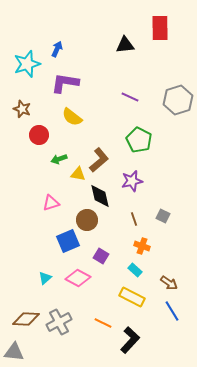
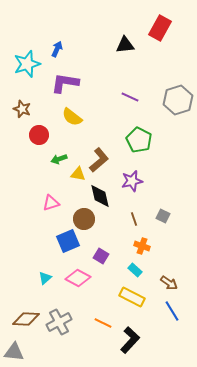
red rectangle: rotated 30 degrees clockwise
brown circle: moved 3 px left, 1 px up
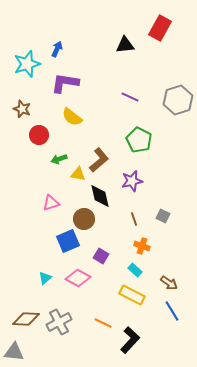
yellow rectangle: moved 2 px up
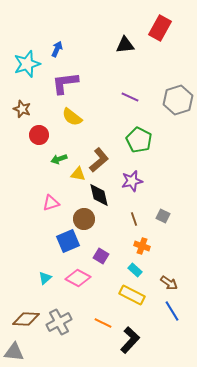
purple L-shape: rotated 16 degrees counterclockwise
black diamond: moved 1 px left, 1 px up
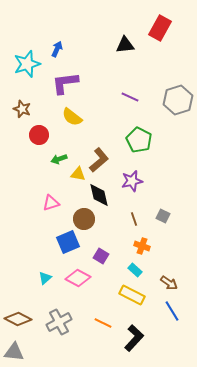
blue square: moved 1 px down
brown diamond: moved 8 px left; rotated 24 degrees clockwise
black L-shape: moved 4 px right, 2 px up
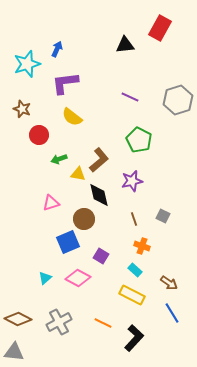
blue line: moved 2 px down
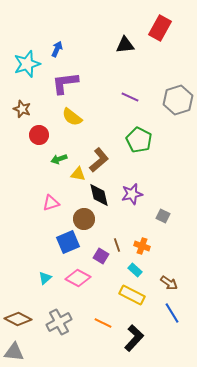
purple star: moved 13 px down
brown line: moved 17 px left, 26 px down
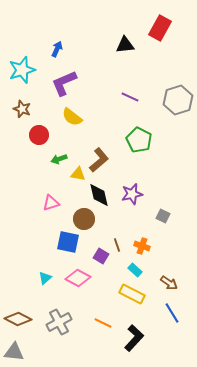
cyan star: moved 5 px left, 6 px down
purple L-shape: moved 1 px left; rotated 16 degrees counterclockwise
blue square: rotated 35 degrees clockwise
yellow rectangle: moved 1 px up
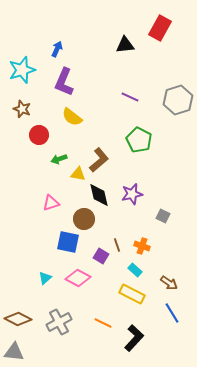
purple L-shape: moved 1 px up; rotated 44 degrees counterclockwise
